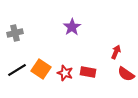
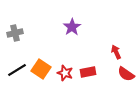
red arrow: rotated 48 degrees counterclockwise
red rectangle: rotated 21 degrees counterclockwise
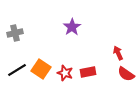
red arrow: moved 2 px right, 1 px down
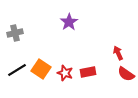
purple star: moved 3 px left, 5 px up
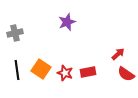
purple star: moved 2 px left; rotated 12 degrees clockwise
red arrow: moved 1 px down; rotated 72 degrees clockwise
black line: rotated 66 degrees counterclockwise
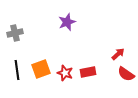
orange square: rotated 36 degrees clockwise
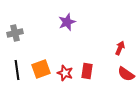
red arrow: moved 2 px right, 6 px up; rotated 24 degrees counterclockwise
red rectangle: moved 1 px left, 1 px up; rotated 70 degrees counterclockwise
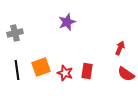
orange square: moved 2 px up
